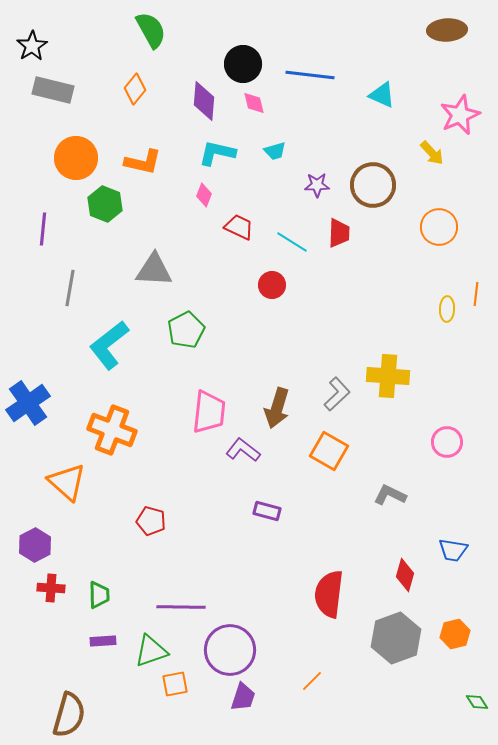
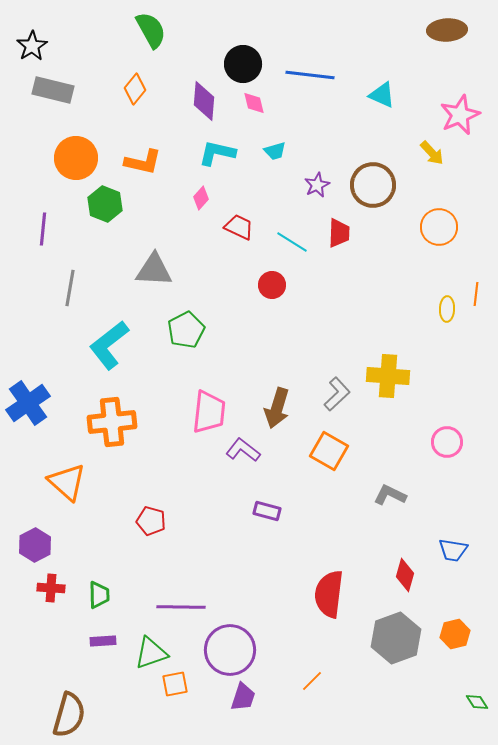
purple star at (317, 185): rotated 25 degrees counterclockwise
pink diamond at (204, 195): moved 3 px left, 3 px down; rotated 20 degrees clockwise
orange cross at (112, 430): moved 8 px up; rotated 27 degrees counterclockwise
green triangle at (151, 651): moved 2 px down
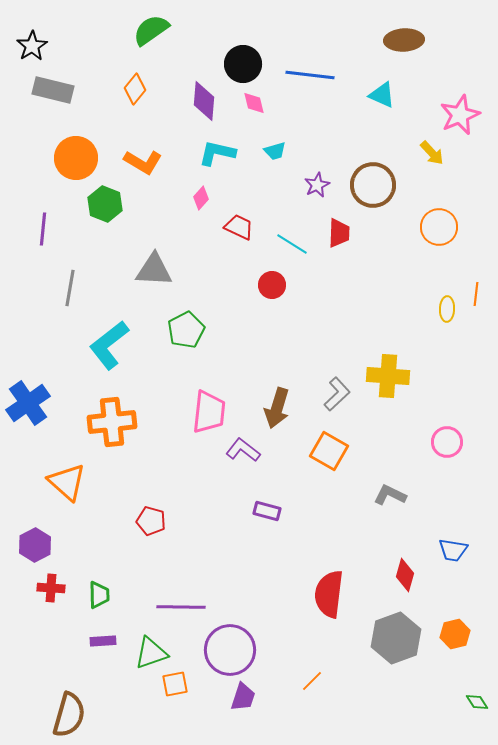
green semicircle at (151, 30): rotated 96 degrees counterclockwise
brown ellipse at (447, 30): moved 43 px left, 10 px down
orange L-shape at (143, 162): rotated 18 degrees clockwise
cyan line at (292, 242): moved 2 px down
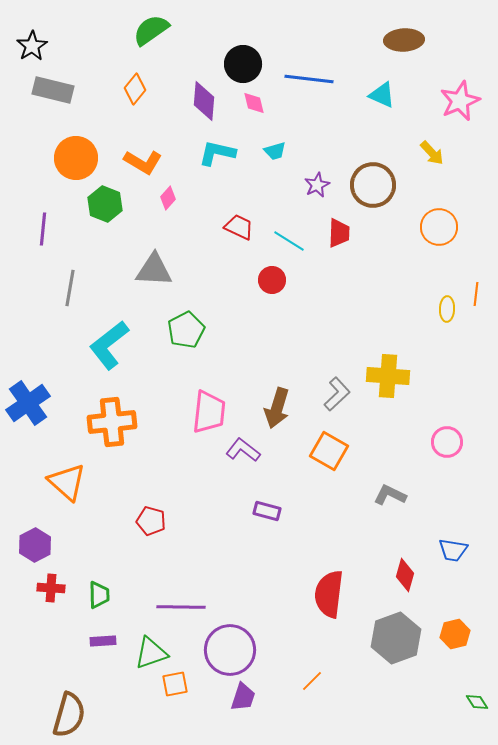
blue line at (310, 75): moved 1 px left, 4 px down
pink star at (460, 115): moved 14 px up
pink diamond at (201, 198): moved 33 px left
cyan line at (292, 244): moved 3 px left, 3 px up
red circle at (272, 285): moved 5 px up
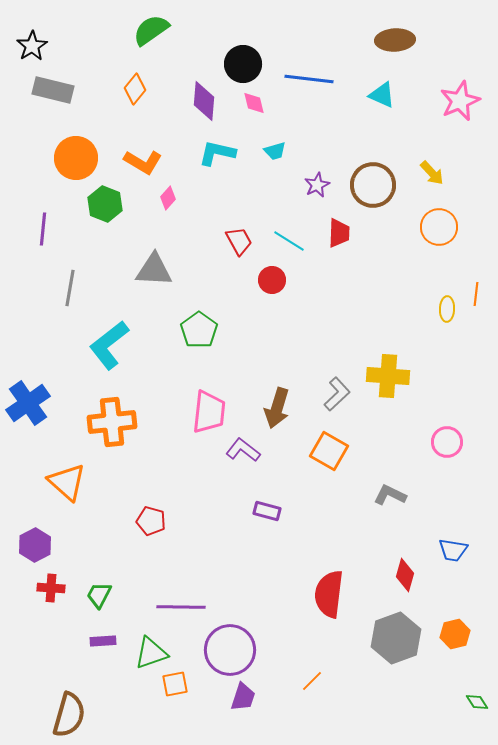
brown ellipse at (404, 40): moved 9 px left
yellow arrow at (432, 153): moved 20 px down
red trapezoid at (239, 227): moved 14 px down; rotated 36 degrees clockwise
green pentagon at (186, 330): moved 13 px right; rotated 9 degrees counterclockwise
green trapezoid at (99, 595): rotated 152 degrees counterclockwise
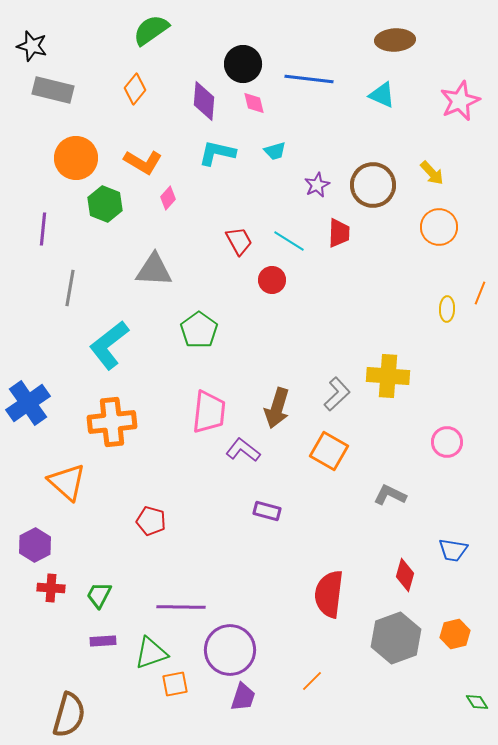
black star at (32, 46): rotated 24 degrees counterclockwise
orange line at (476, 294): moved 4 px right, 1 px up; rotated 15 degrees clockwise
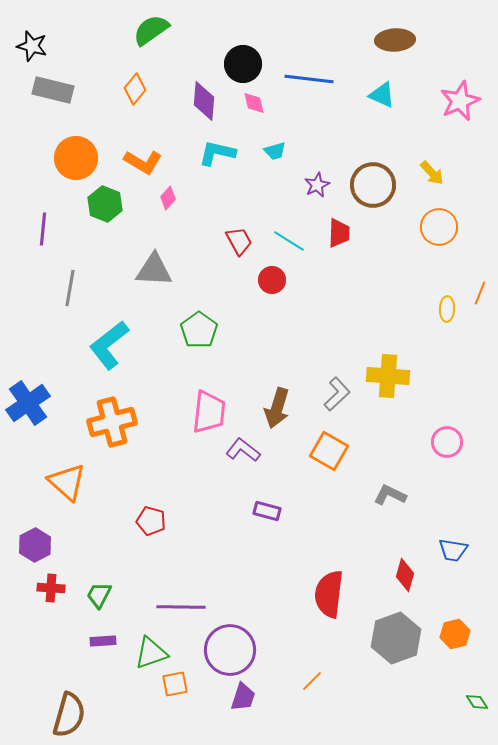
orange cross at (112, 422): rotated 9 degrees counterclockwise
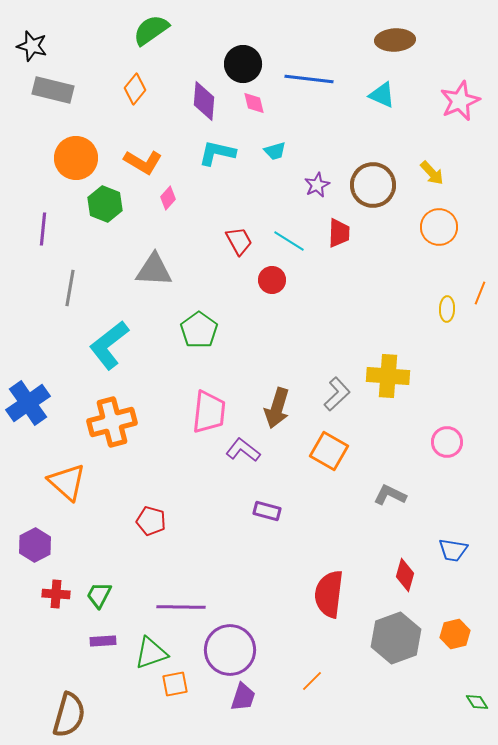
red cross at (51, 588): moved 5 px right, 6 px down
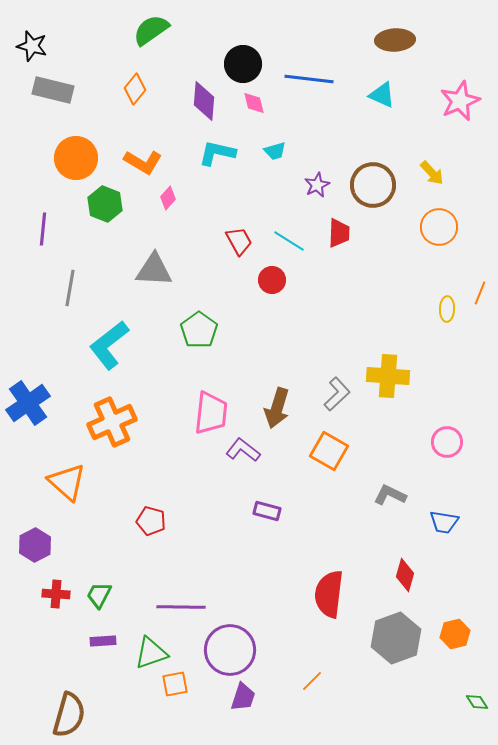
pink trapezoid at (209, 412): moved 2 px right, 1 px down
orange cross at (112, 422): rotated 9 degrees counterclockwise
blue trapezoid at (453, 550): moved 9 px left, 28 px up
